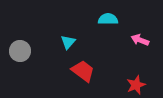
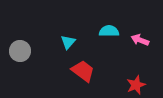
cyan semicircle: moved 1 px right, 12 px down
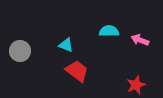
cyan triangle: moved 2 px left, 3 px down; rotated 49 degrees counterclockwise
red trapezoid: moved 6 px left
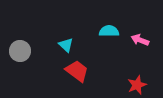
cyan triangle: rotated 21 degrees clockwise
red star: moved 1 px right
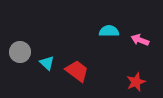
cyan triangle: moved 19 px left, 18 px down
gray circle: moved 1 px down
red star: moved 1 px left, 3 px up
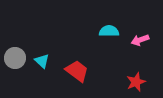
pink arrow: rotated 42 degrees counterclockwise
gray circle: moved 5 px left, 6 px down
cyan triangle: moved 5 px left, 2 px up
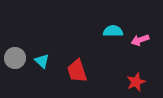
cyan semicircle: moved 4 px right
red trapezoid: rotated 145 degrees counterclockwise
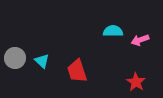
red star: rotated 18 degrees counterclockwise
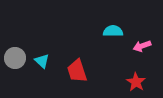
pink arrow: moved 2 px right, 6 px down
